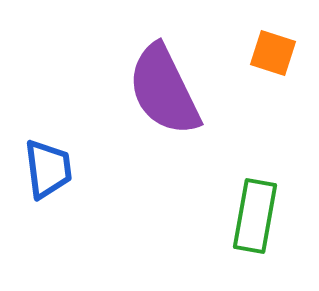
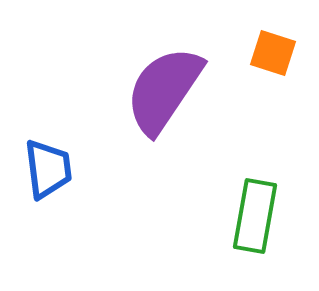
purple semicircle: rotated 60 degrees clockwise
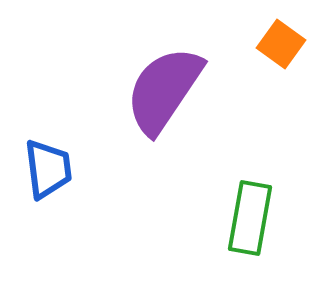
orange square: moved 8 px right, 9 px up; rotated 18 degrees clockwise
green rectangle: moved 5 px left, 2 px down
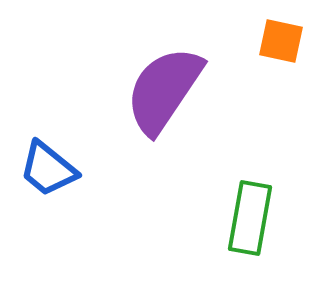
orange square: moved 3 px up; rotated 24 degrees counterclockwise
blue trapezoid: rotated 136 degrees clockwise
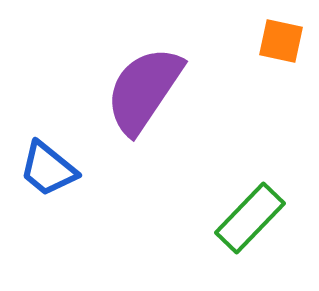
purple semicircle: moved 20 px left
green rectangle: rotated 34 degrees clockwise
